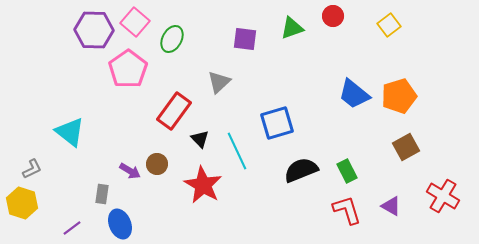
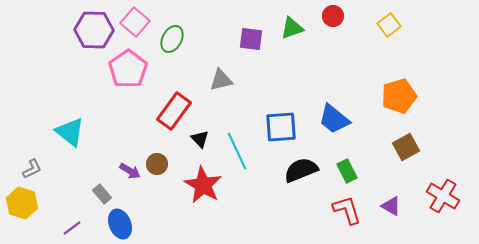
purple square: moved 6 px right
gray triangle: moved 2 px right, 2 px up; rotated 30 degrees clockwise
blue trapezoid: moved 20 px left, 25 px down
blue square: moved 4 px right, 4 px down; rotated 12 degrees clockwise
gray rectangle: rotated 48 degrees counterclockwise
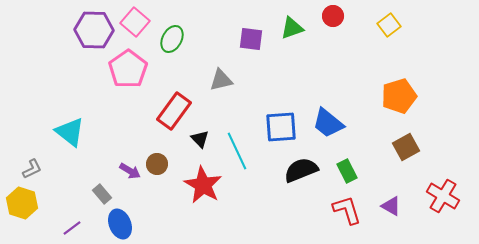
blue trapezoid: moved 6 px left, 4 px down
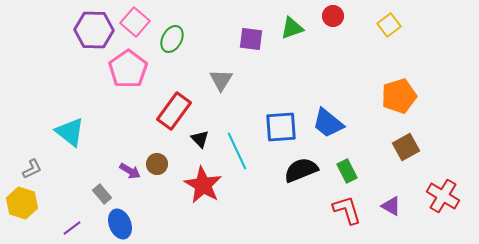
gray triangle: rotated 45 degrees counterclockwise
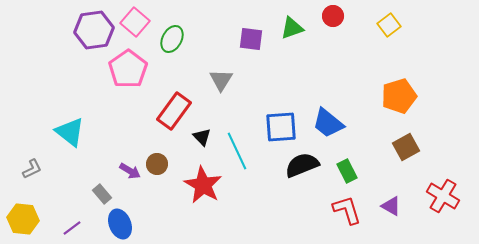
purple hexagon: rotated 9 degrees counterclockwise
black triangle: moved 2 px right, 2 px up
black semicircle: moved 1 px right, 5 px up
yellow hexagon: moved 1 px right, 16 px down; rotated 12 degrees counterclockwise
